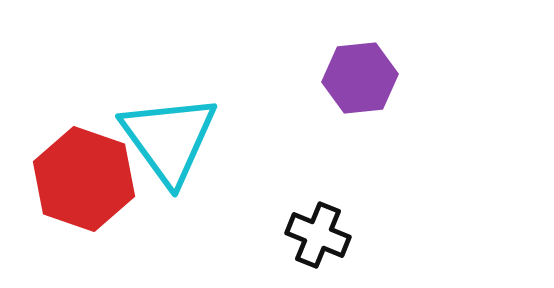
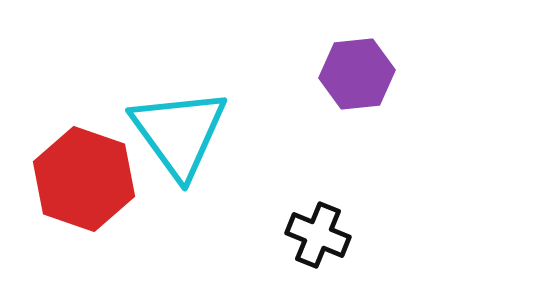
purple hexagon: moved 3 px left, 4 px up
cyan triangle: moved 10 px right, 6 px up
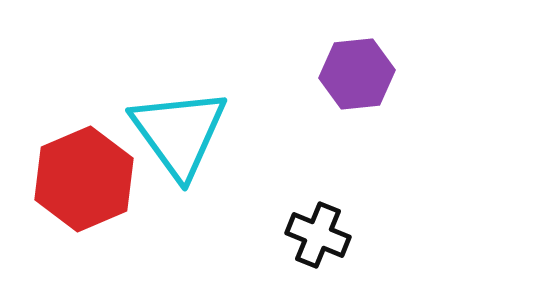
red hexagon: rotated 18 degrees clockwise
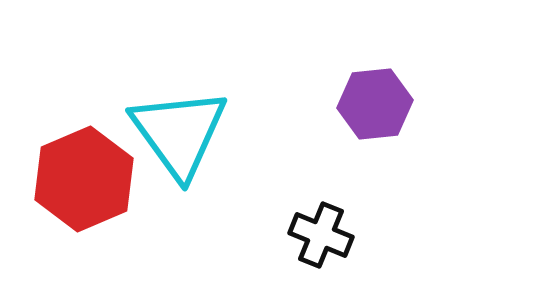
purple hexagon: moved 18 px right, 30 px down
black cross: moved 3 px right
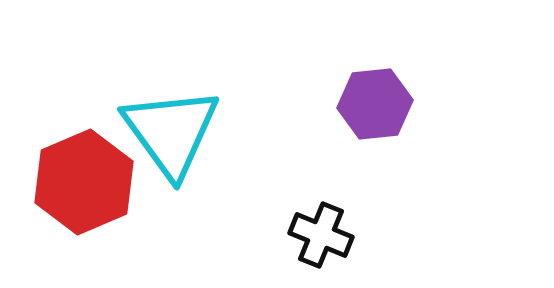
cyan triangle: moved 8 px left, 1 px up
red hexagon: moved 3 px down
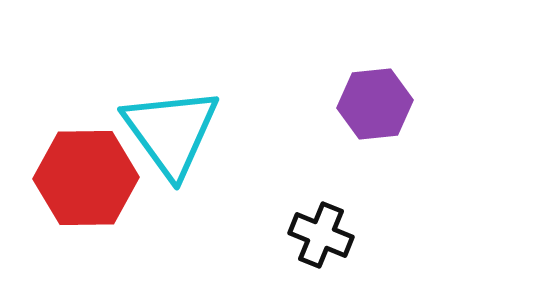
red hexagon: moved 2 px right, 4 px up; rotated 22 degrees clockwise
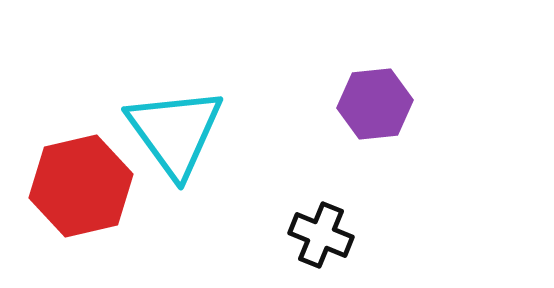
cyan triangle: moved 4 px right
red hexagon: moved 5 px left, 8 px down; rotated 12 degrees counterclockwise
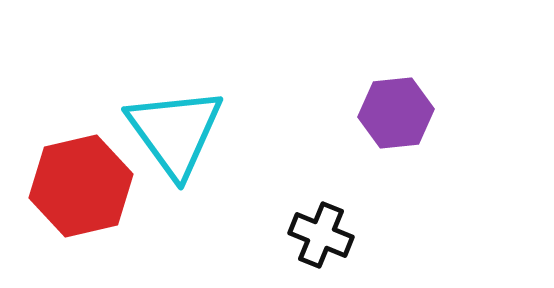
purple hexagon: moved 21 px right, 9 px down
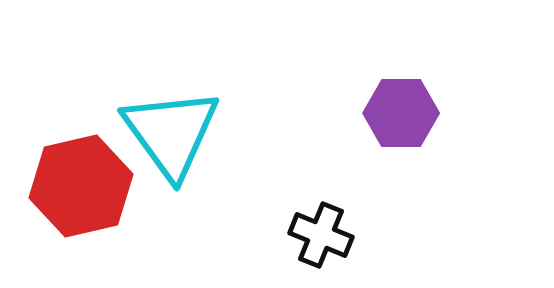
purple hexagon: moved 5 px right; rotated 6 degrees clockwise
cyan triangle: moved 4 px left, 1 px down
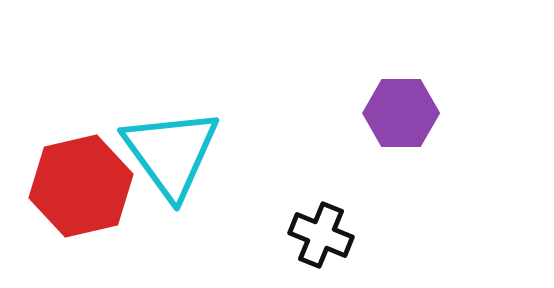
cyan triangle: moved 20 px down
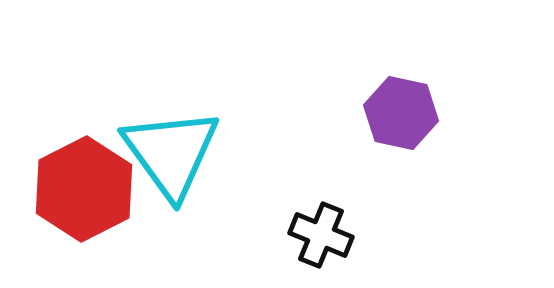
purple hexagon: rotated 12 degrees clockwise
red hexagon: moved 3 px right, 3 px down; rotated 14 degrees counterclockwise
